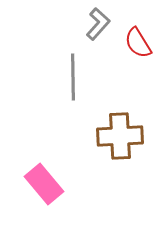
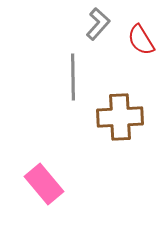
red semicircle: moved 3 px right, 3 px up
brown cross: moved 19 px up
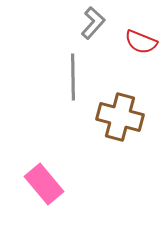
gray L-shape: moved 5 px left, 1 px up
red semicircle: moved 2 px down; rotated 36 degrees counterclockwise
brown cross: rotated 18 degrees clockwise
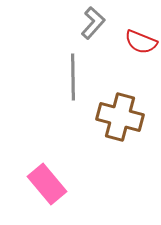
pink rectangle: moved 3 px right
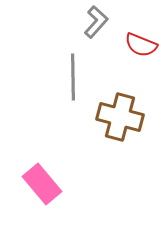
gray L-shape: moved 3 px right, 1 px up
red semicircle: moved 3 px down
pink rectangle: moved 5 px left
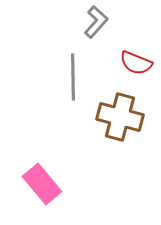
red semicircle: moved 5 px left, 18 px down
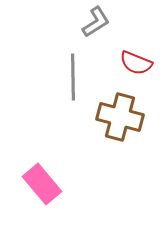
gray L-shape: rotated 16 degrees clockwise
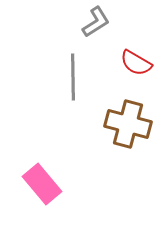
red semicircle: rotated 8 degrees clockwise
brown cross: moved 8 px right, 7 px down
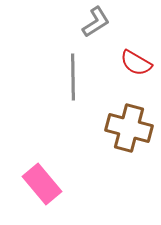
brown cross: moved 1 px right, 4 px down
